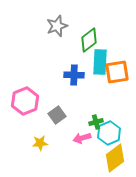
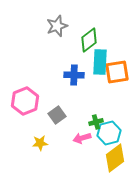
cyan hexagon: rotated 10 degrees clockwise
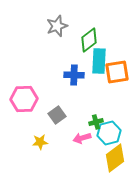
cyan rectangle: moved 1 px left, 1 px up
pink hexagon: moved 1 px left, 2 px up; rotated 20 degrees clockwise
yellow star: moved 1 px up
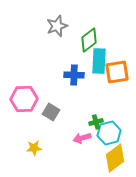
gray square: moved 6 px left, 3 px up; rotated 24 degrees counterclockwise
yellow star: moved 6 px left, 6 px down
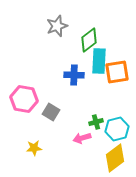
pink hexagon: rotated 12 degrees clockwise
cyan hexagon: moved 8 px right, 4 px up
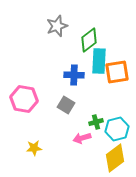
gray square: moved 15 px right, 7 px up
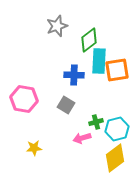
orange square: moved 2 px up
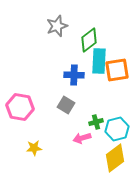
pink hexagon: moved 4 px left, 8 px down
